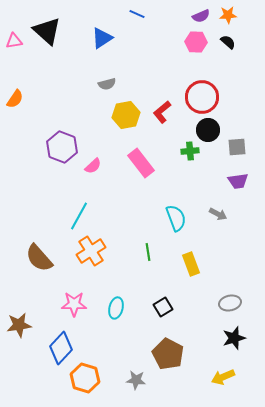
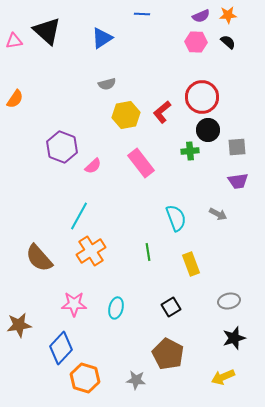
blue line: moved 5 px right; rotated 21 degrees counterclockwise
gray ellipse: moved 1 px left, 2 px up
black square: moved 8 px right
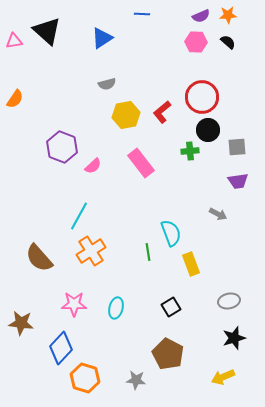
cyan semicircle: moved 5 px left, 15 px down
brown star: moved 2 px right, 2 px up; rotated 15 degrees clockwise
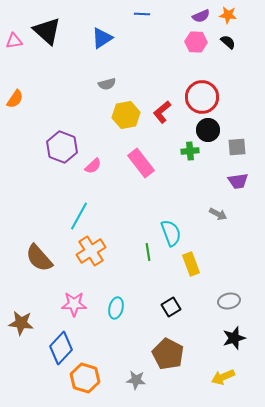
orange star: rotated 12 degrees clockwise
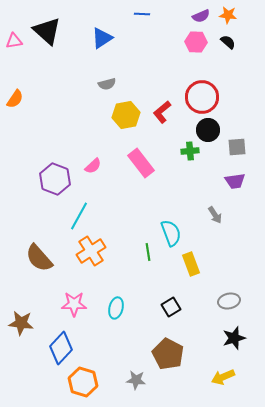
purple hexagon: moved 7 px left, 32 px down
purple trapezoid: moved 3 px left
gray arrow: moved 3 px left, 1 px down; rotated 30 degrees clockwise
orange hexagon: moved 2 px left, 4 px down
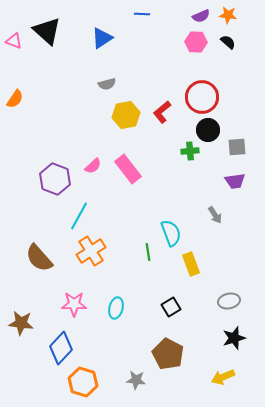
pink triangle: rotated 30 degrees clockwise
pink rectangle: moved 13 px left, 6 px down
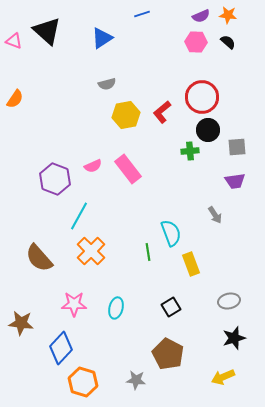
blue line: rotated 21 degrees counterclockwise
pink semicircle: rotated 18 degrees clockwise
orange cross: rotated 12 degrees counterclockwise
